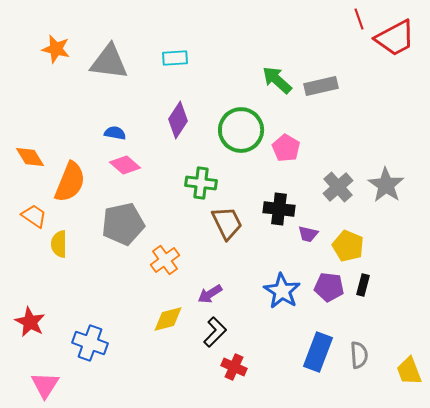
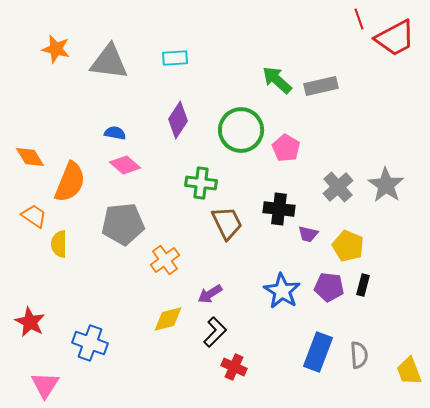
gray pentagon: rotated 6 degrees clockwise
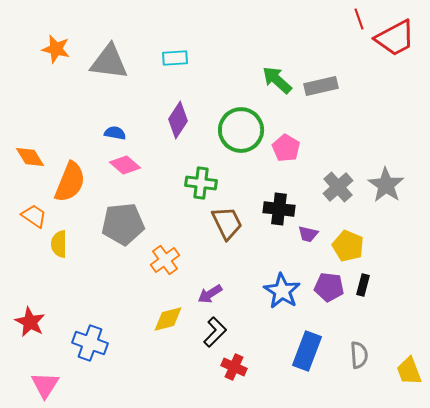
blue rectangle: moved 11 px left, 1 px up
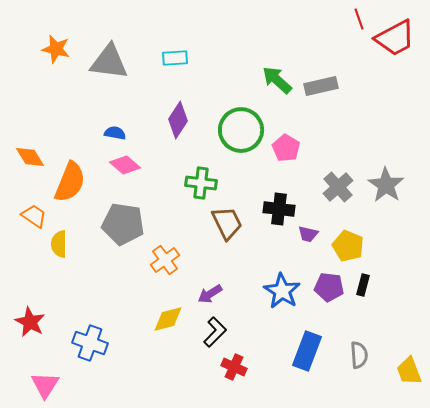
gray pentagon: rotated 15 degrees clockwise
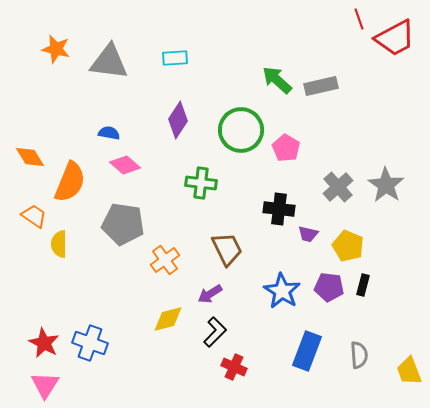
blue semicircle: moved 6 px left
brown trapezoid: moved 26 px down
red star: moved 14 px right, 21 px down
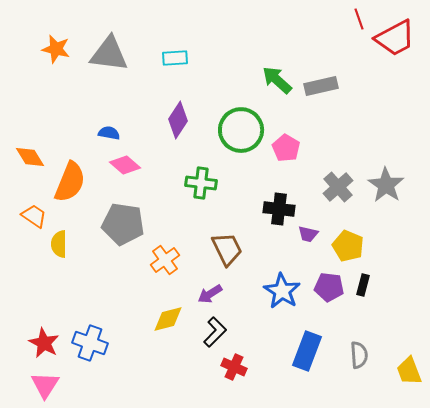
gray triangle: moved 8 px up
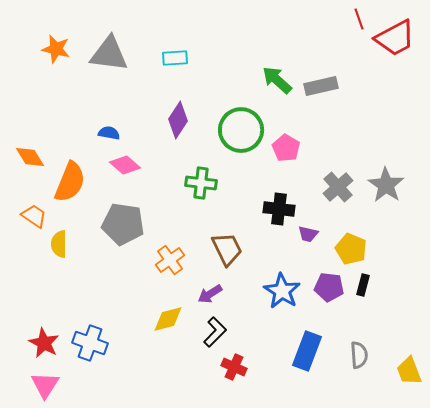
yellow pentagon: moved 3 px right, 3 px down
orange cross: moved 5 px right
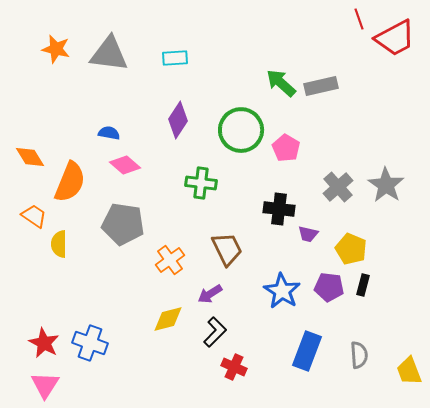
green arrow: moved 4 px right, 3 px down
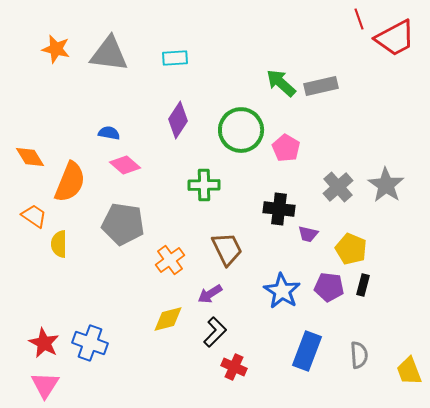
green cross: moved 3 px right, 2 px down; rotated 8 degrees counterclockwise
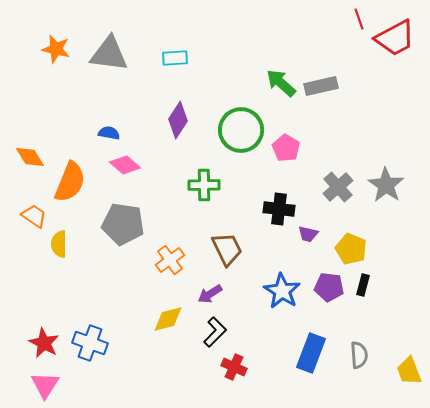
blue rectangle: moved 4 px right, 2 px down
